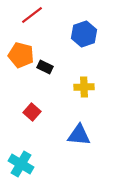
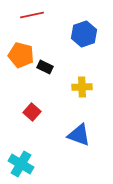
red line: rotated 25 degrees clockwise
yellow cross: moved 2 px left
blue triangle: rotated 15 degrees clockwise
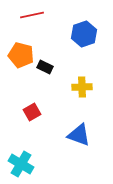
red square: rotated 18 degrees clockwise
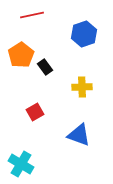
orange pentagon: rotated 25 degrees clockwise
black rectangle: rotated 28 degrees clockwise
red square: moved 3 px right
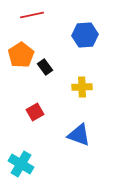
blue hexagon: moved 1 px right, 1 px down; rotated 15 degrees clockwise
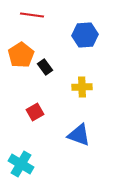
red line: rotated 20 degrees clockwise
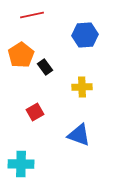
red line: rotated 20 degrees counterclockwise
cyan cross: rotated 30 degrees counterclockwise
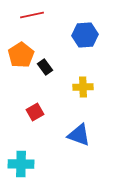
yellow cross: moved 1 px right
